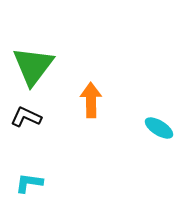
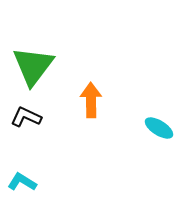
cyan L-shape: moved 7 px left, 1 px up; rotated 24 degrees clockwise
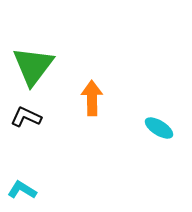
orange arrow: moved 1 px right, 2 px up
cyan L-shape: moved 8 px down
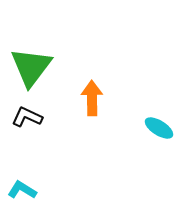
green triangle: moved 2 px left, 1 px down
black L-shape: moved 1 px right
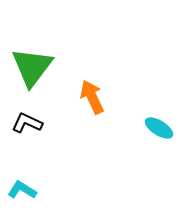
green triangle: moved 1 px right
orange arrow: moved 1 px up; rotated 24 degrees counterclockwise
black L-shape: moved 6 px down
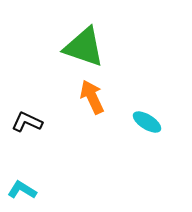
green triangle: moved 52 px right, 20 px up; rotated 48 degrees counterclockwise
black L-shape: moved 1 px up
cyan ellipse: moved 12 px left, 6 px up
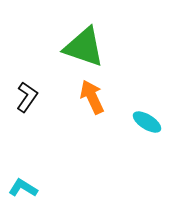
black L-shape: moved 25 px up; rotated 100 degrees clockwise
cyan L-shape: moved 1 px right, 2 px up
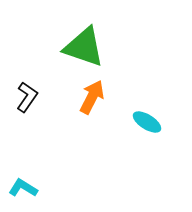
orange arrow: rotated 52 degrees clockwise
